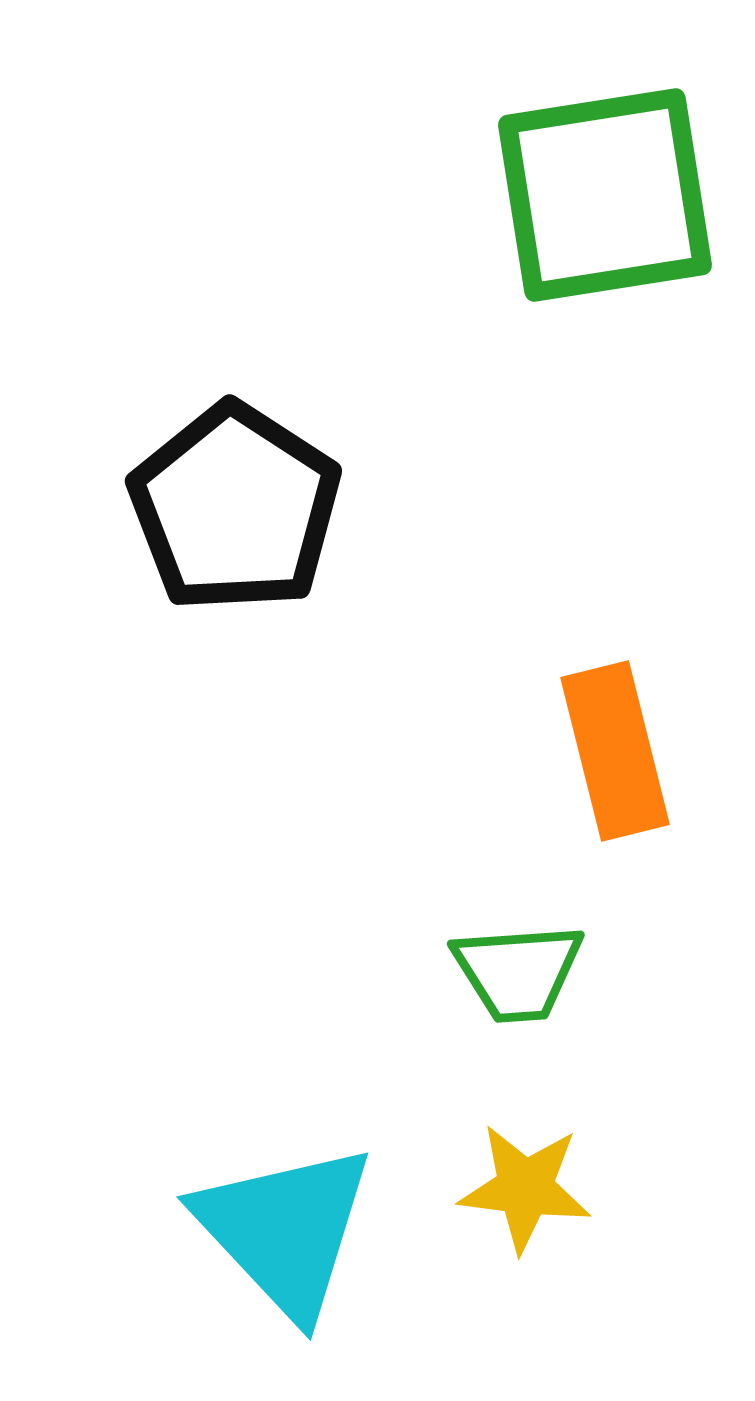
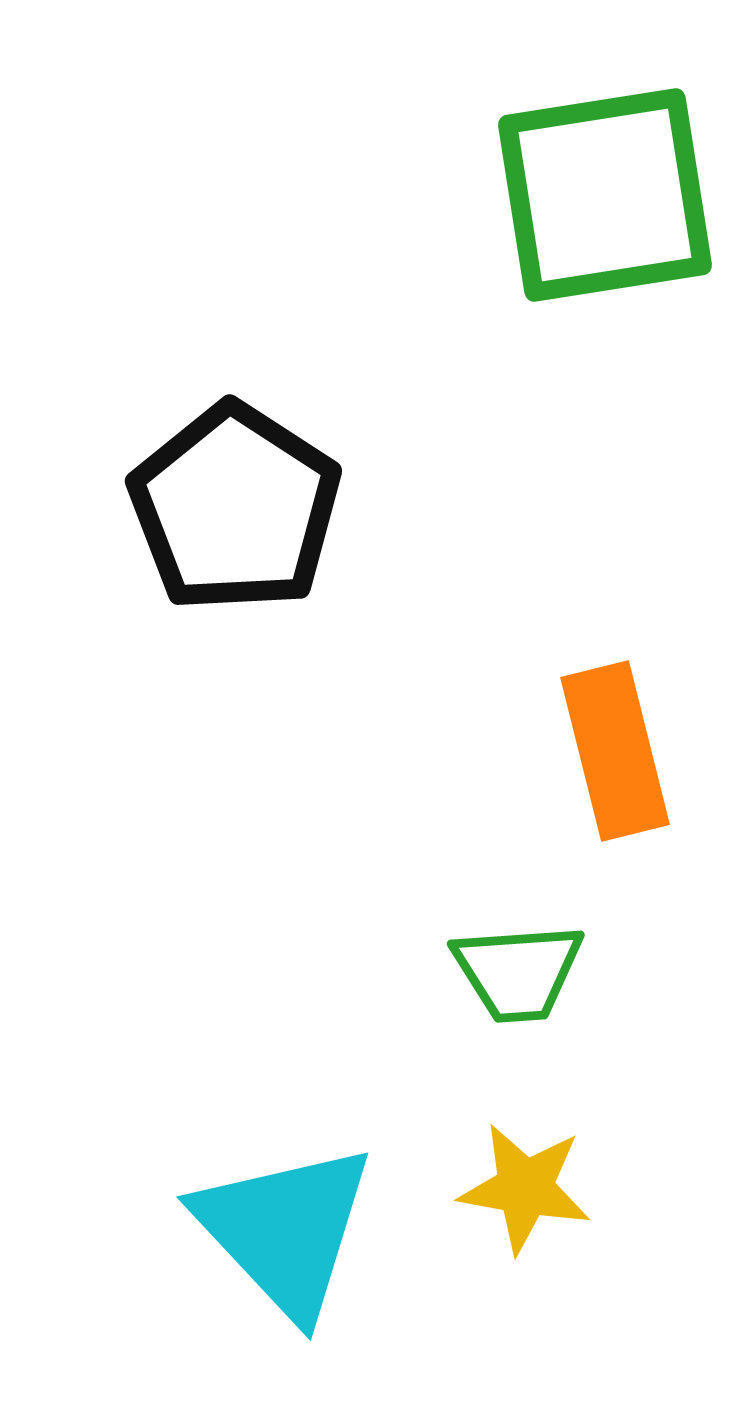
yellow star: rotated 3 degrees clockwise
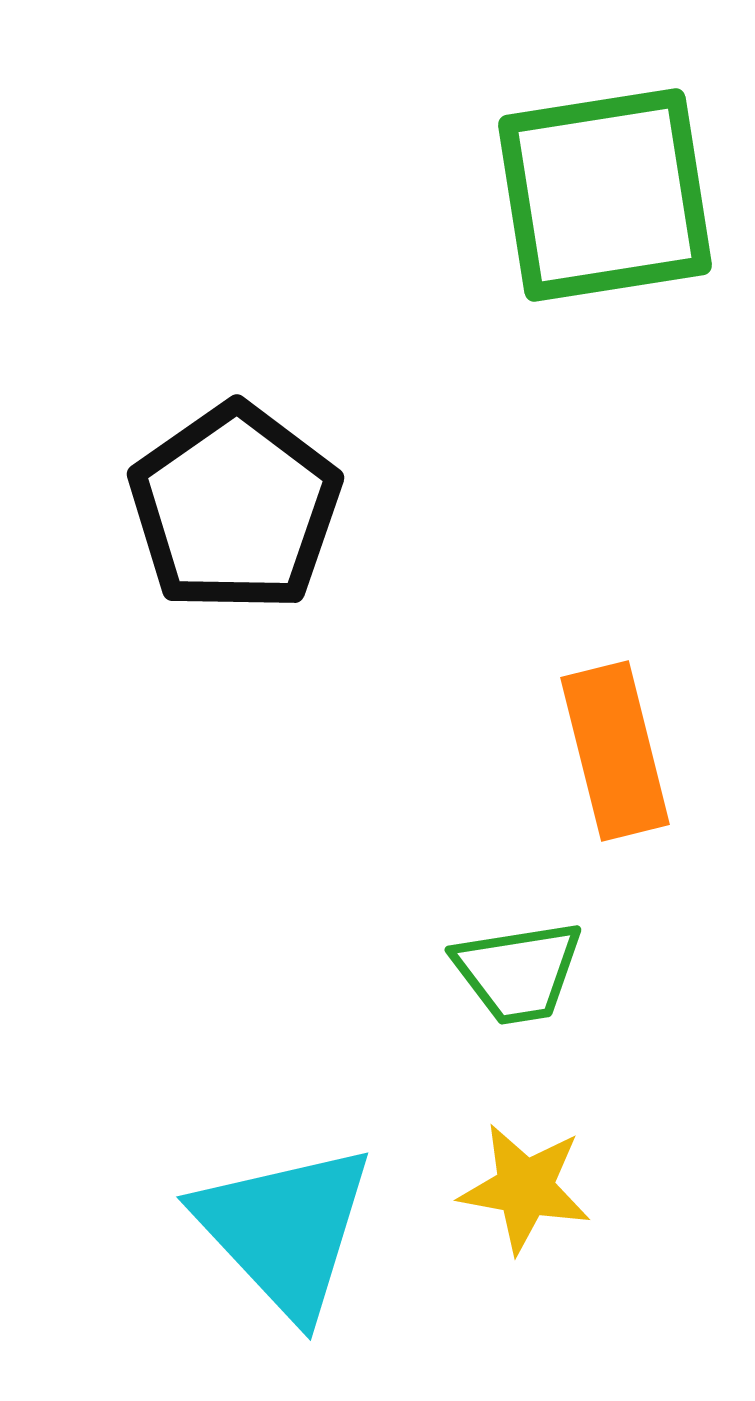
black pentagon: rotated 4 degrees clockwise
green trapezoid: rotated 5 degrees counterclockwise
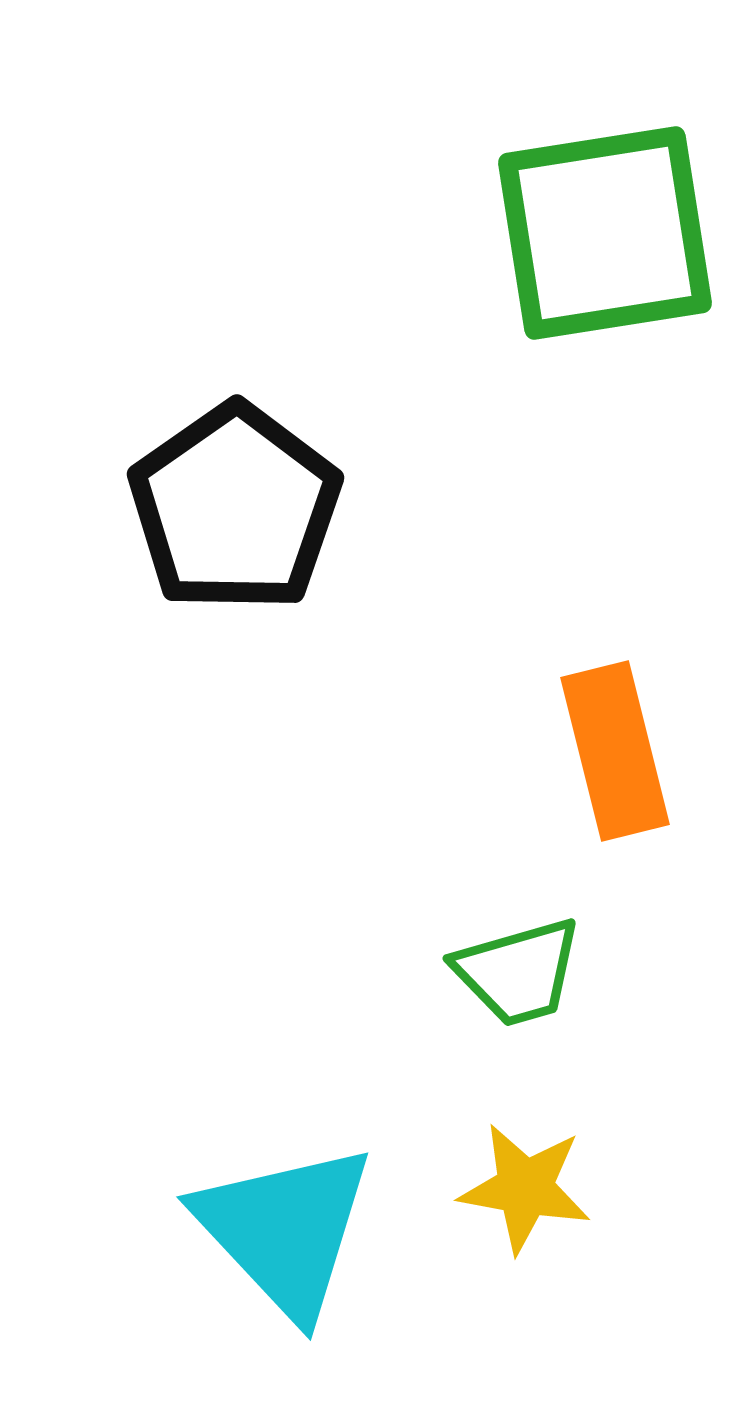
green square: moved 38 px down
green trapezoid: rotated 7 degrees counterclockwise
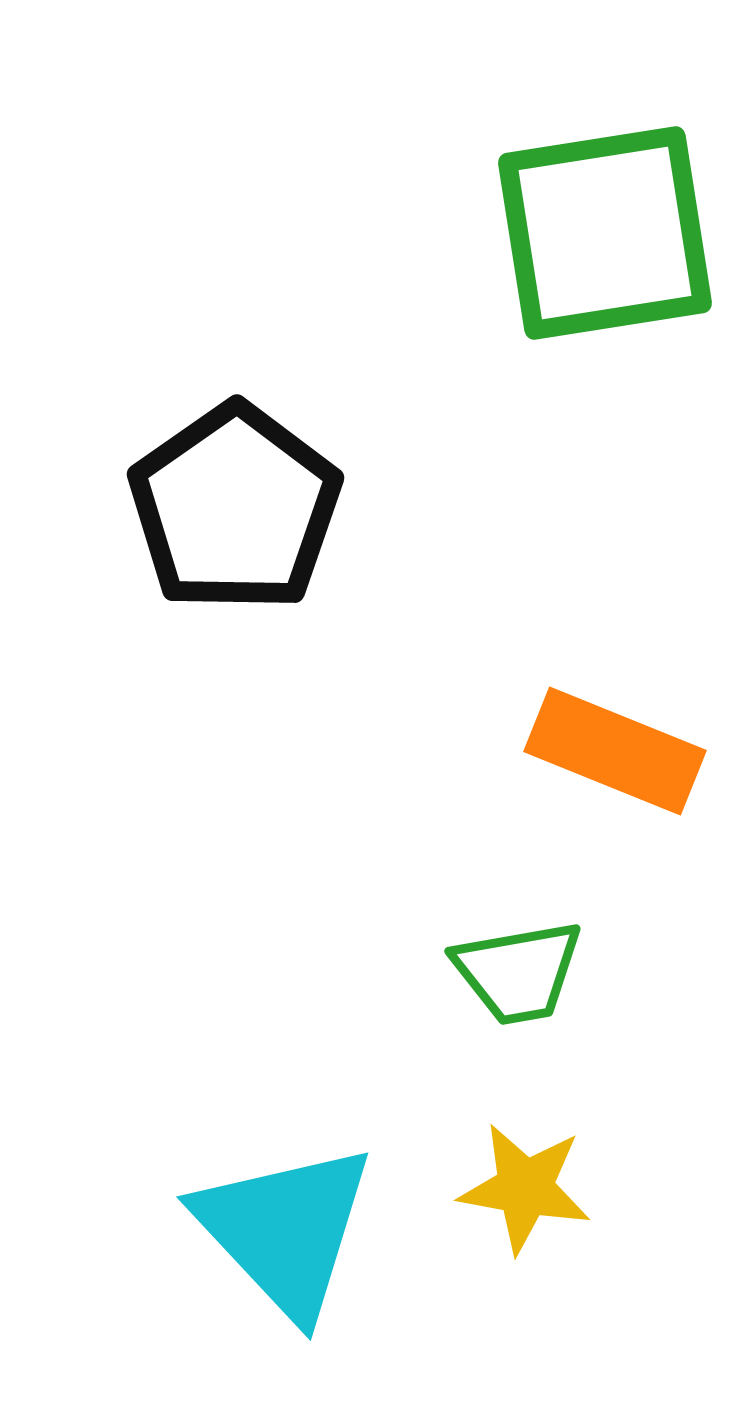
orange rectangle: rotated 54 degrees counterclockwise
green trapezoid: rotated 6 degrees clockwise
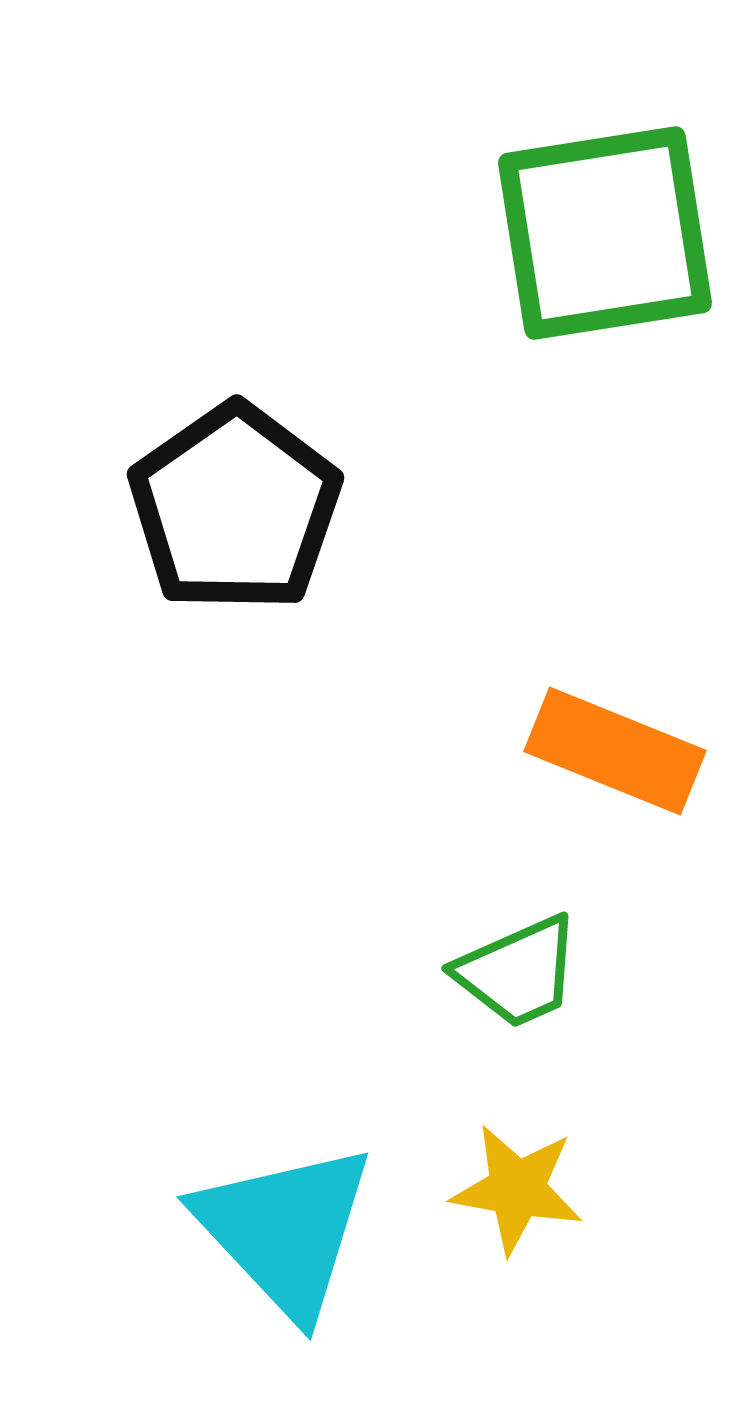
green trapezoid: rotated 14 degrees counterclockwise
yellow star: moved 8 px left, 1 px down
